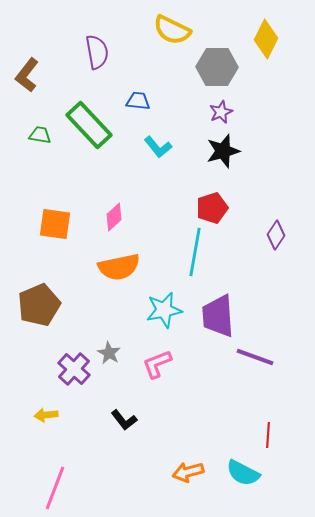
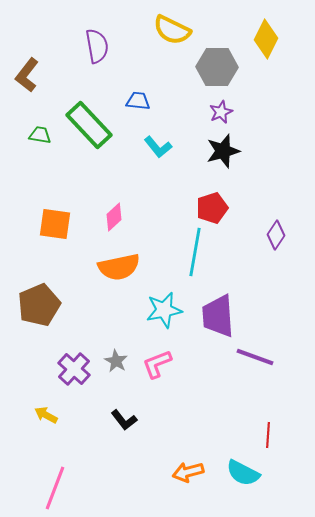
purple semicircle: moved 6 px up
gray star: moved 7 px right, 8 px down
yellow arrow: rotated 35 degrees clockwise
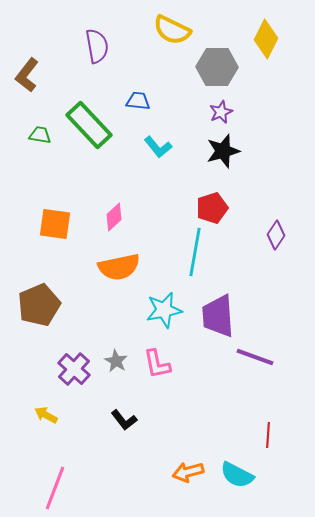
pink L-shape: rotated 80 degrees counterclockwise
cyan semicircle: moved 6 px left, 2 px down
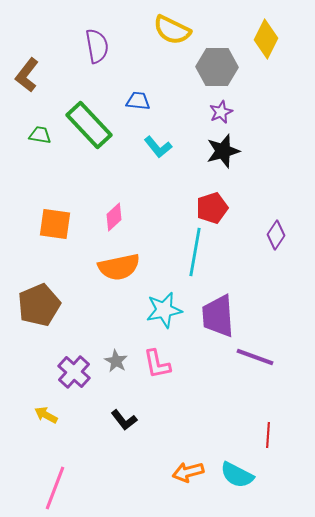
purple cross: moved 3 px down
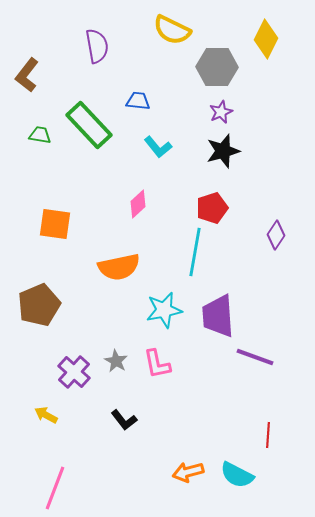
pink diamond: moved 24 px right, 13 px up
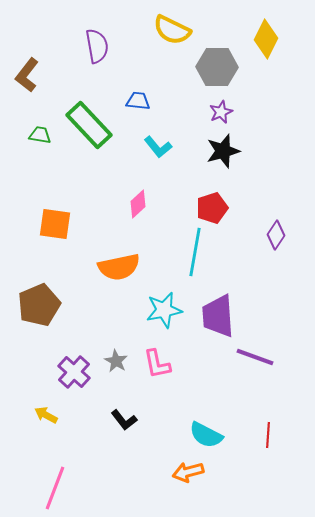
cyan semicircle: moved 31 px left, 40 px up
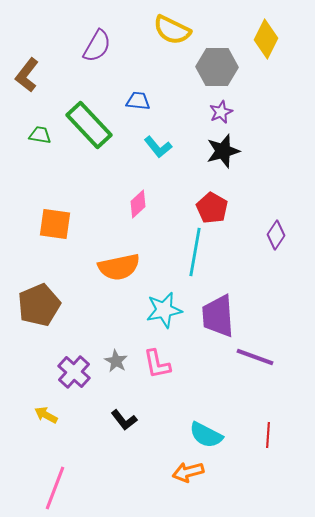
purple semicircle: rotated 40 degrees clockwise
red pentagon: rotated 24 degrees counterclockwise
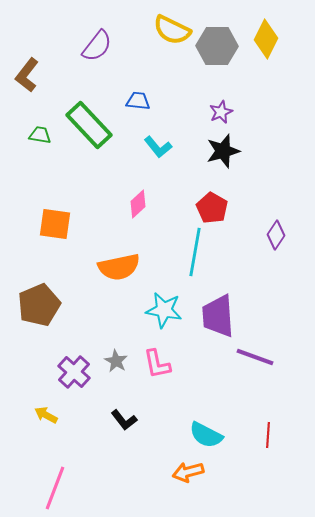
purple semicircle: rotated 8 degrees clockwise
gray hexagon: moved 21 px up
cyan star: rotated 21 degrees clockwise
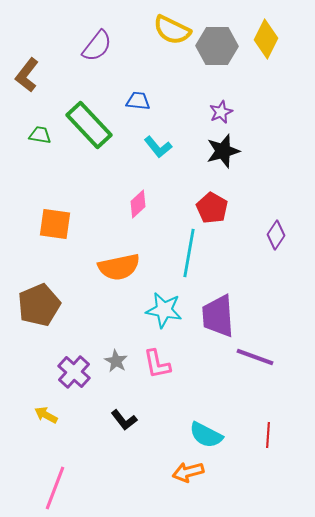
cyan line: moved 6 px left, 1 px down
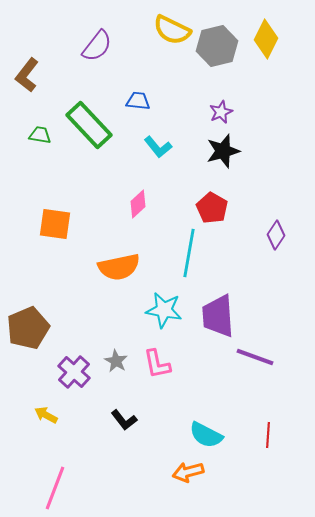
gray hexagon: rotated 15 degrees counterclockwise
brown pentagon: moved 11 px left, 23 px down
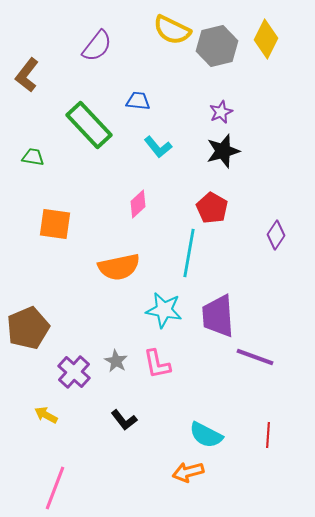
green trapezoid: moved 7 px left, 22 px down
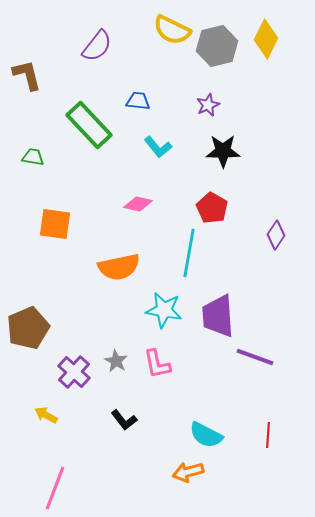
brown L-shape: rotated 128 degrees clockwise
purple star: moved 13 px left, 7 px up
black star: rotated 16 degrees clockwise
pink diamond: rotated 56 degrees clockwise
